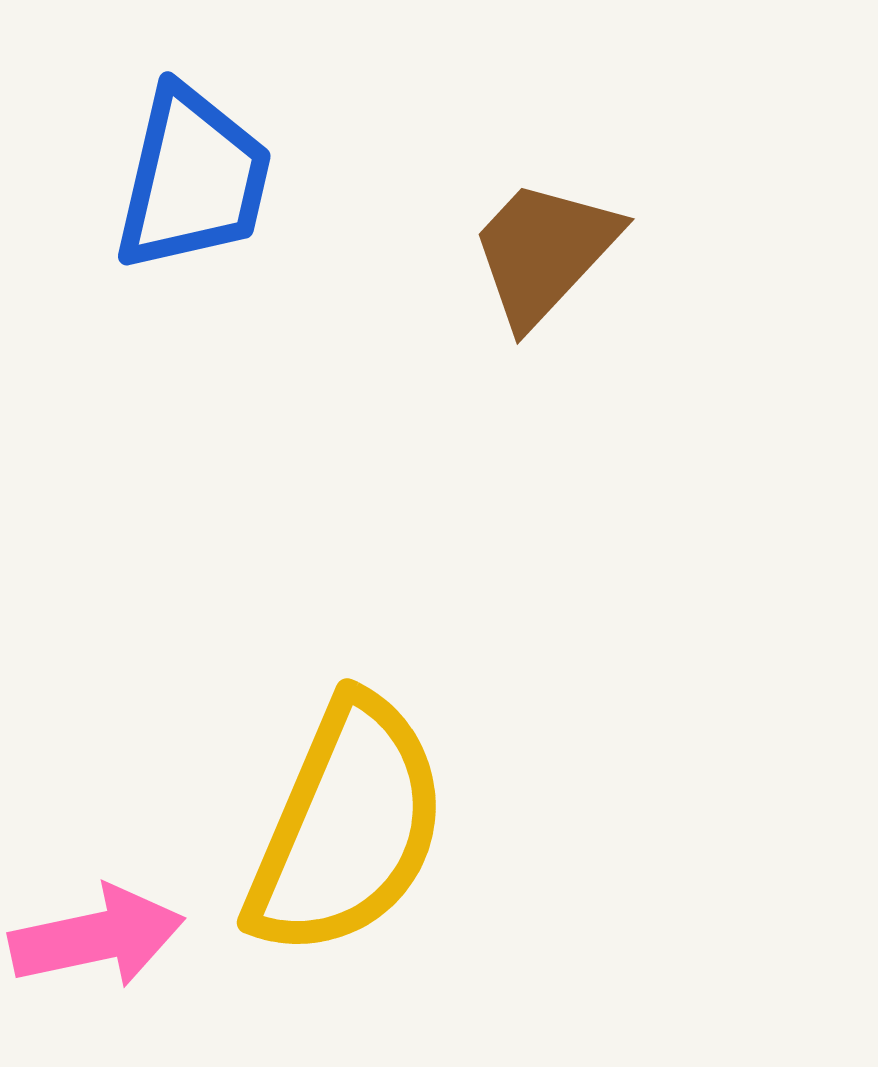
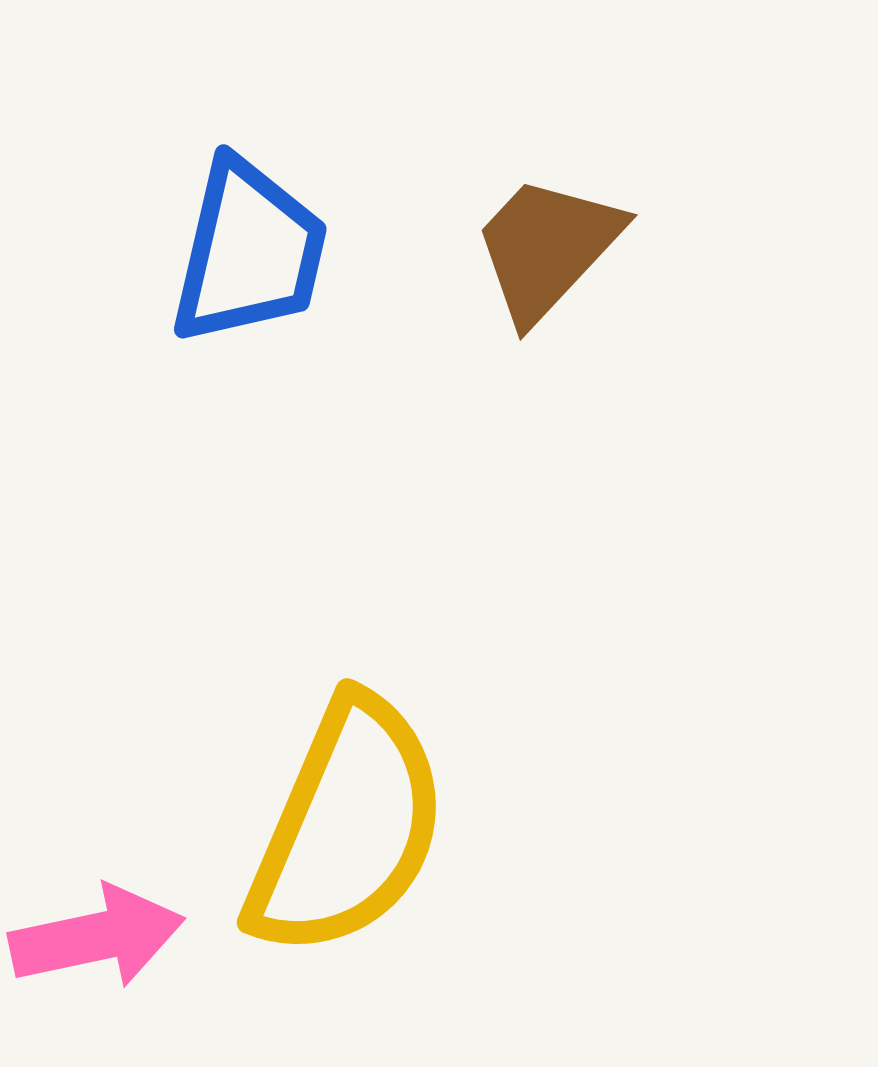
blue trapezoid: moved 56 px right, 73 px down
brown trapezoid: moved 3 px right, 4 px up
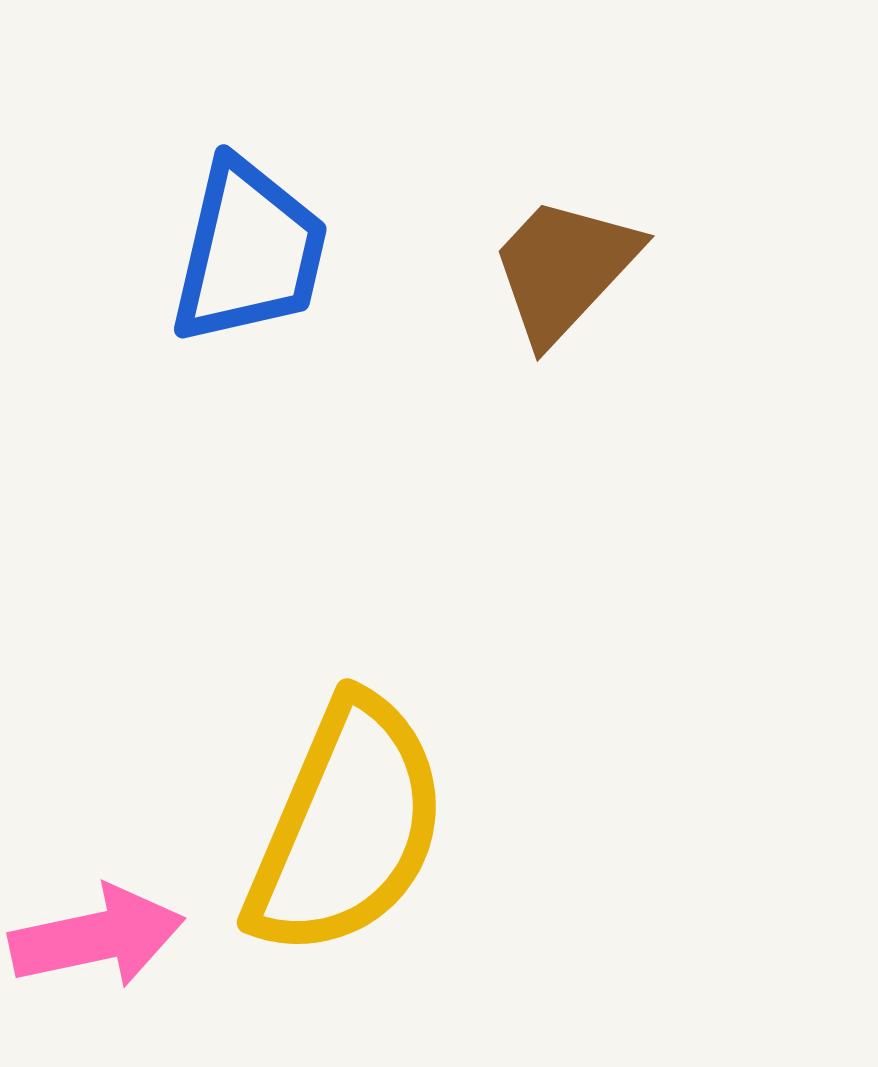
brown trapezoid: moved 17 px right, 21 px down
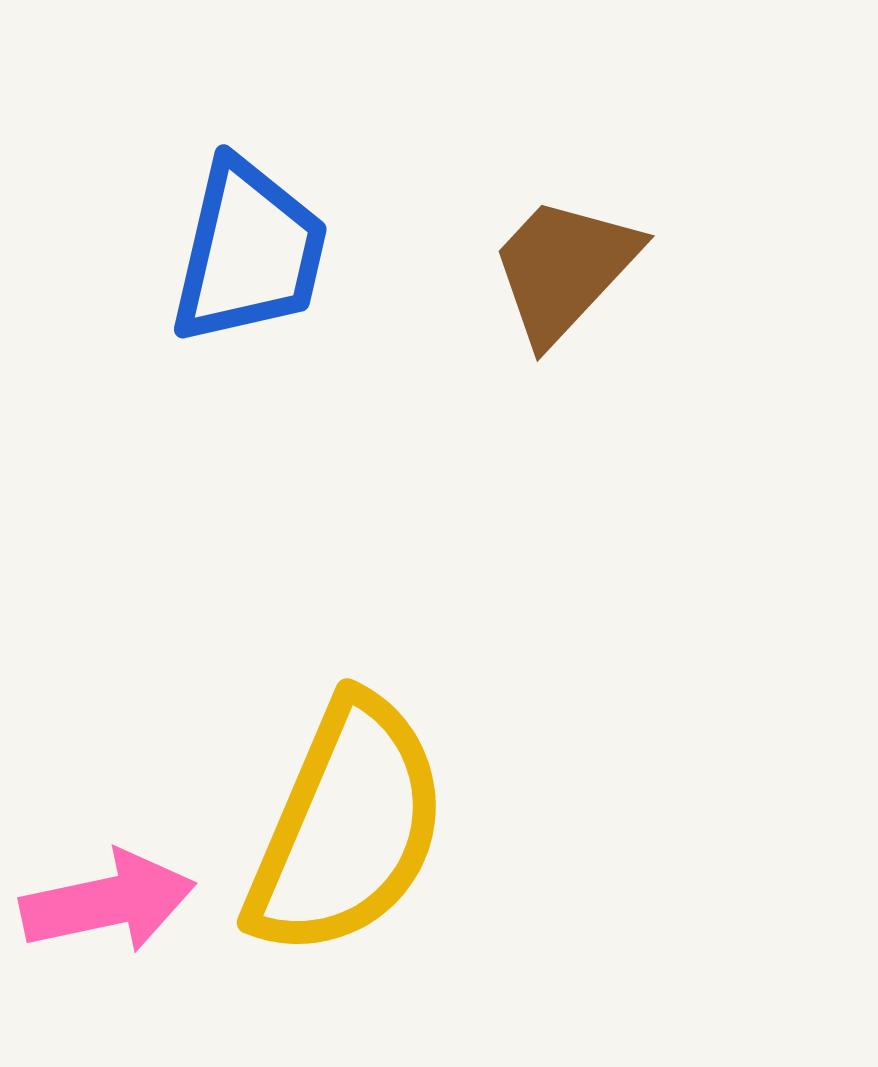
pink arrow: moved 11 px right, 35 px up
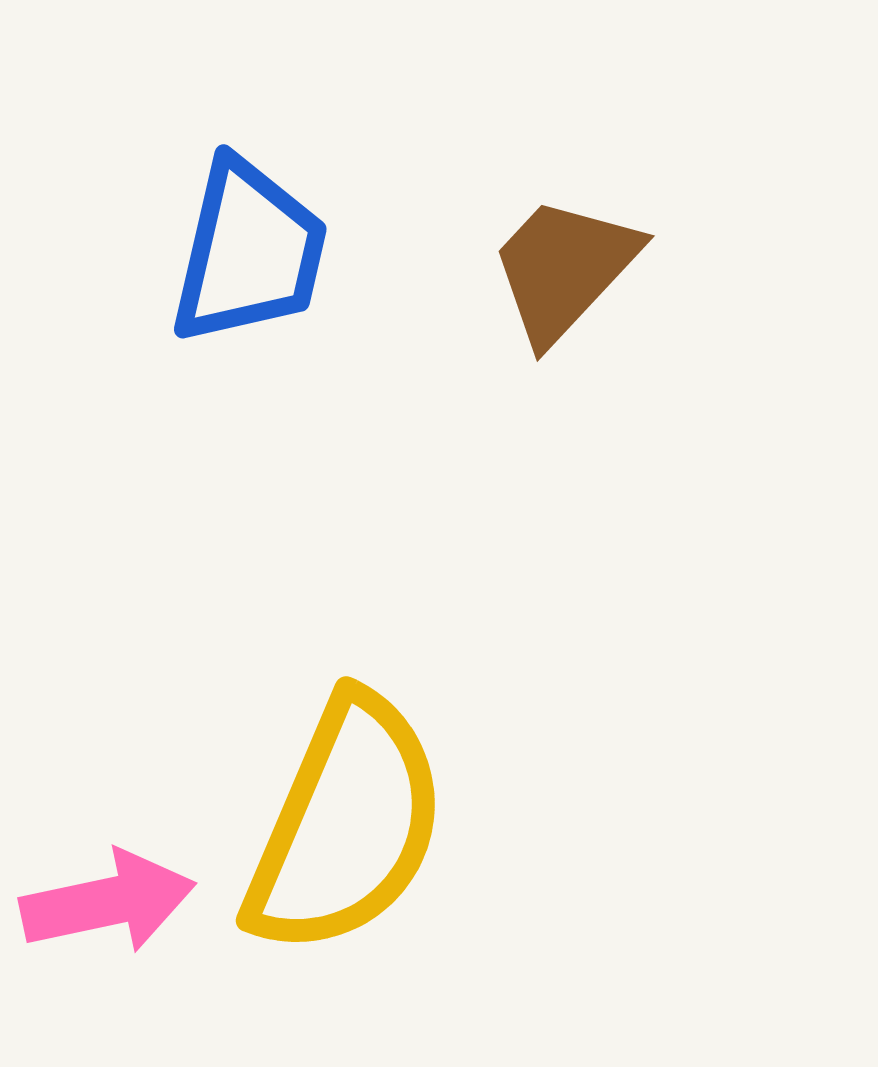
yellow semicircle: moved 1 px left, 2 px up
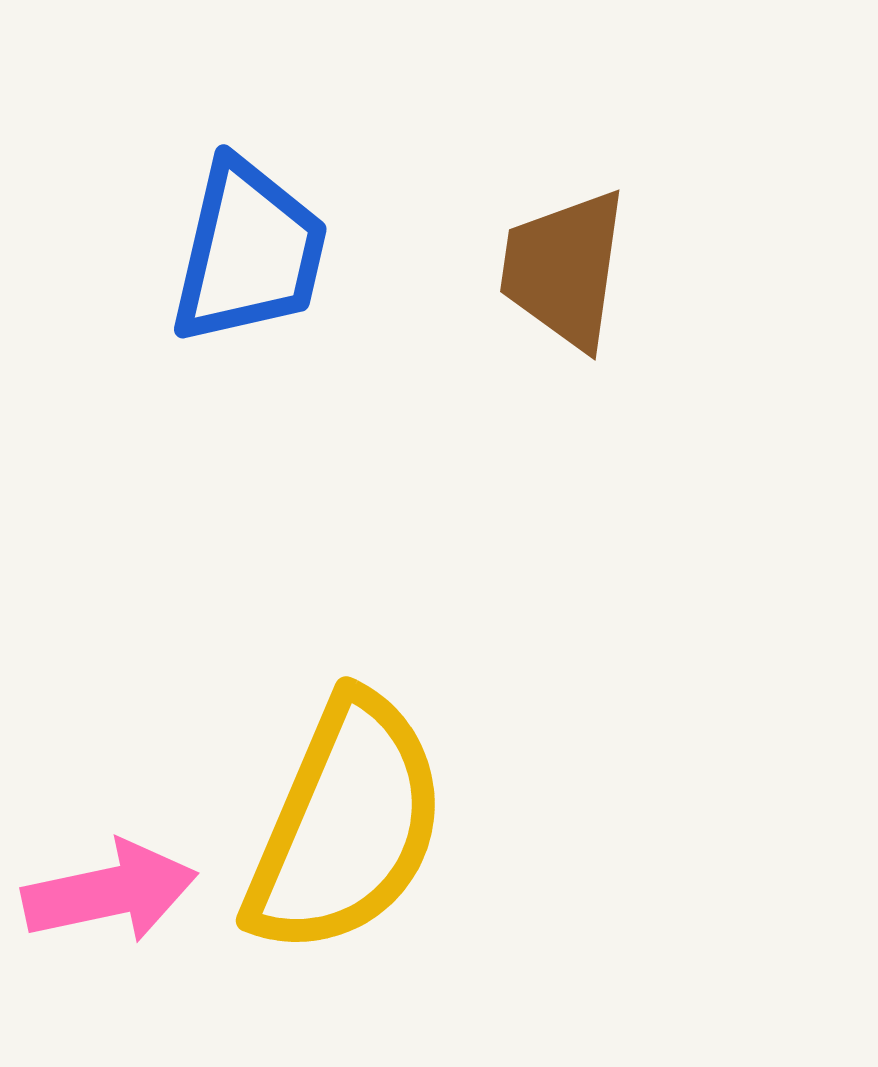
brown trapezoid: rotated 35 degrees counterclockwise
pink arrow: moved 2 px right, 10 px up
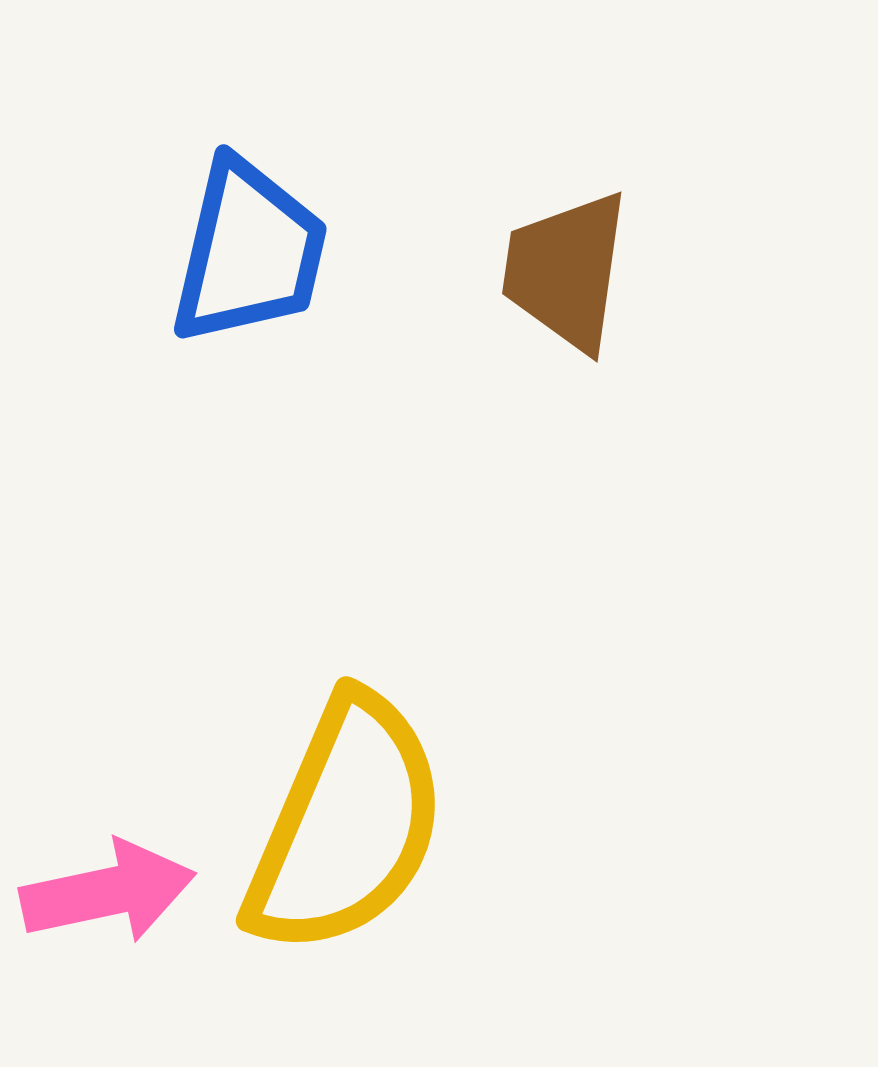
brown trapezoid: moved 2 px right, 2 px down
pink arrow: moved 2 px left
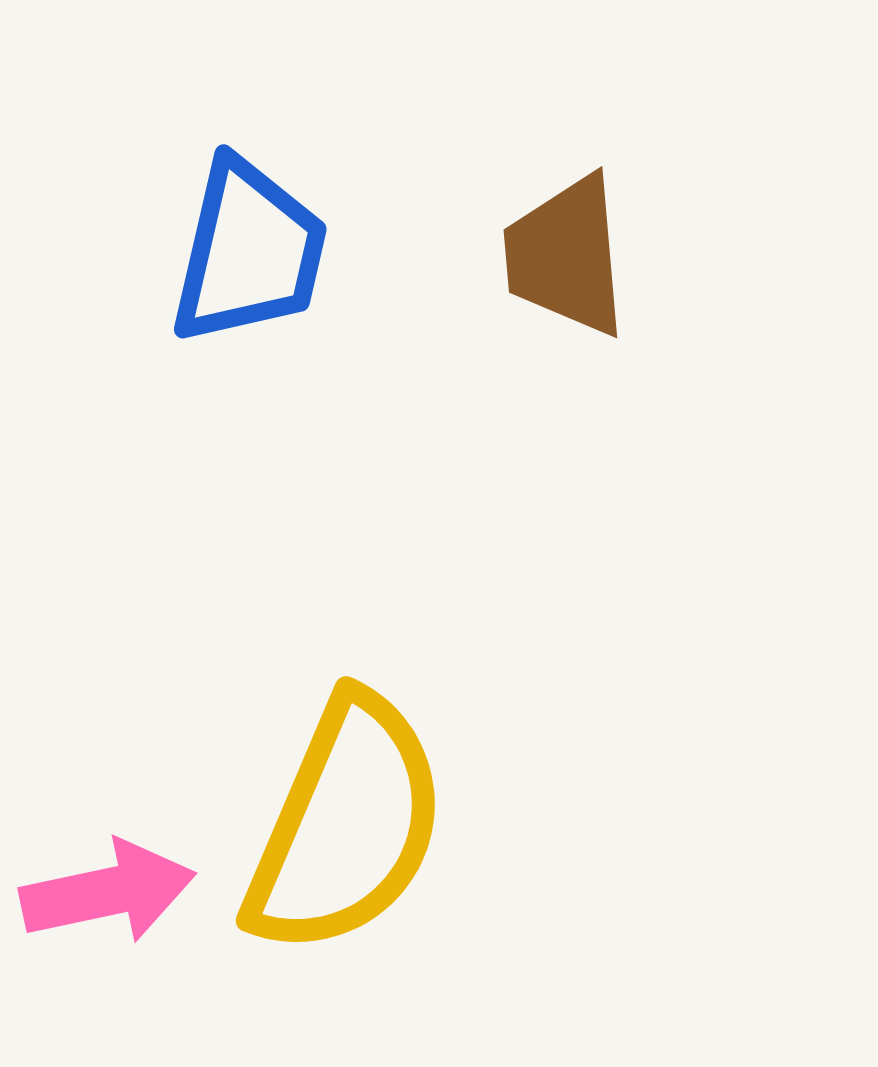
brown trapezoid: moved 15 px up; rotated 13 degrees counterclockwise
